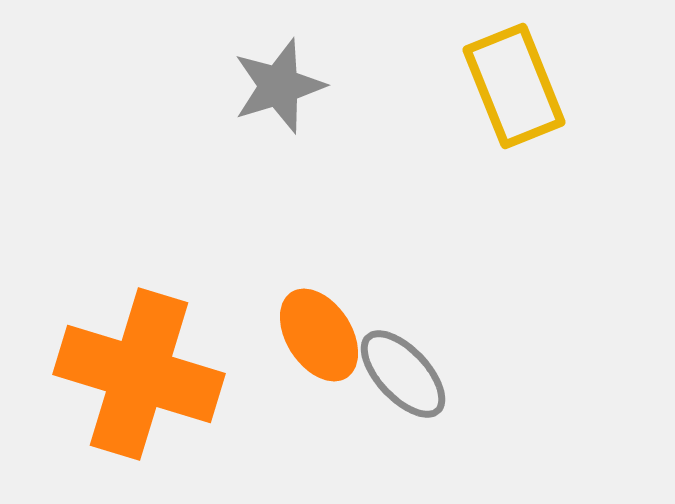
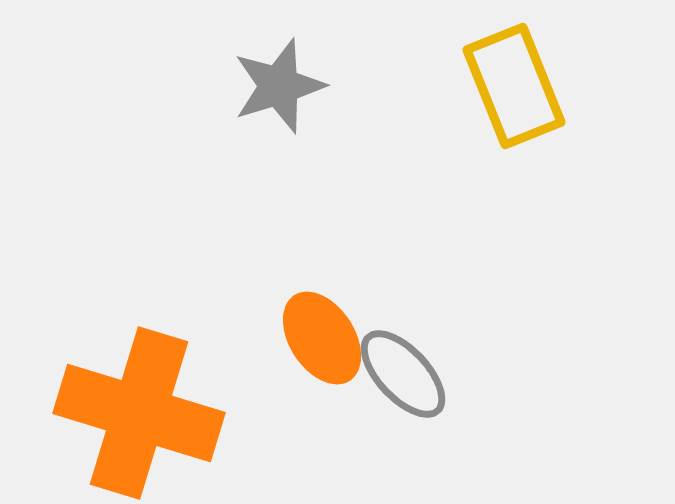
orange ellipse: moved 3 px right, 3 px down
orange cross: moved 39 px down
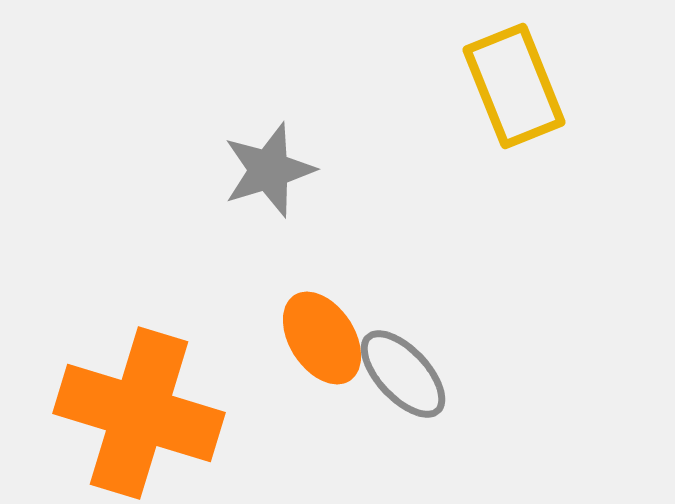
gray star: moved 10 px left, 84 px down
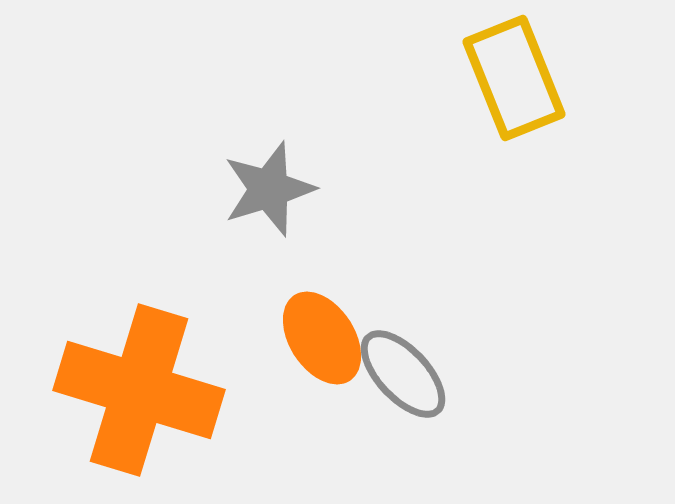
yellow rectangle: moved 8 px up
gray star: moved 19 px down
orange cross: moved 23 px up
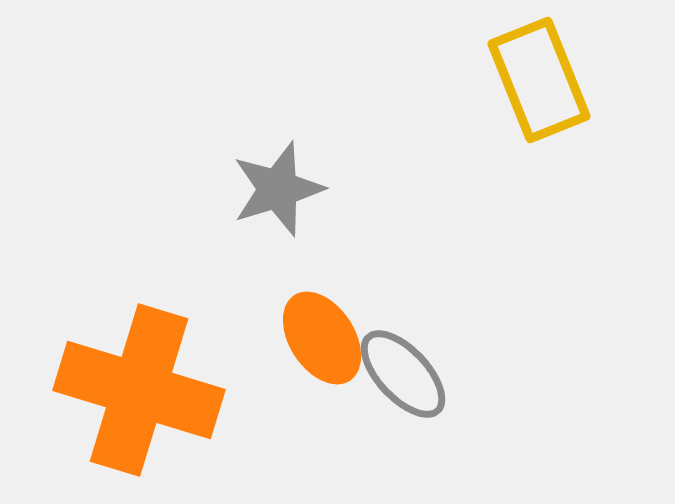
yellow rectangle: moved 25 px right, 2 px down
gray star: moved 9 px right
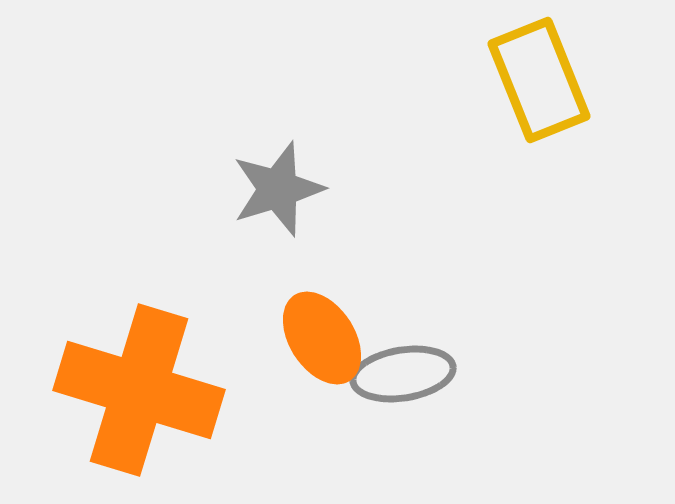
gray ellipse: rotated 56 degrees counterclockwise
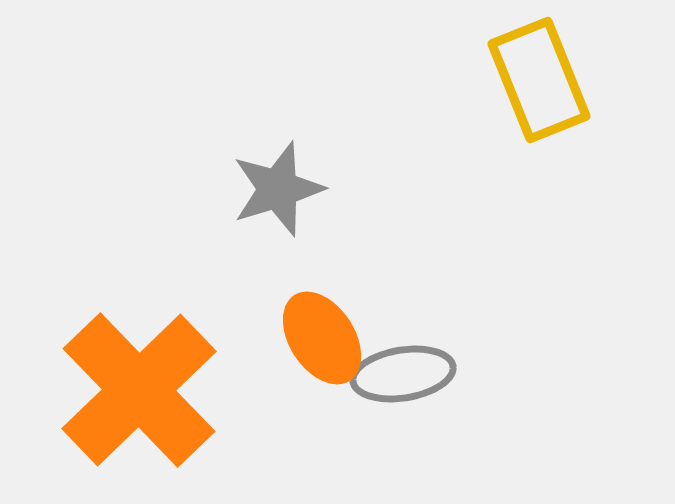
orange cross: rotated 29 degrees clockwise
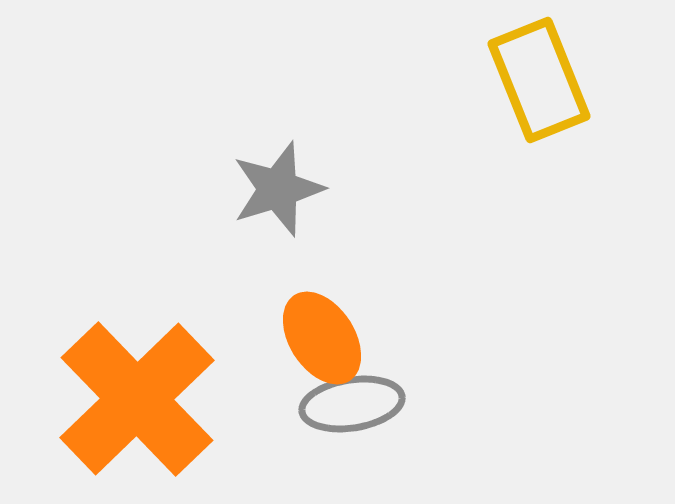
gray ellipse: moved 51 px left, 30 px down
orange cross: moved 2 px left, 9 px down
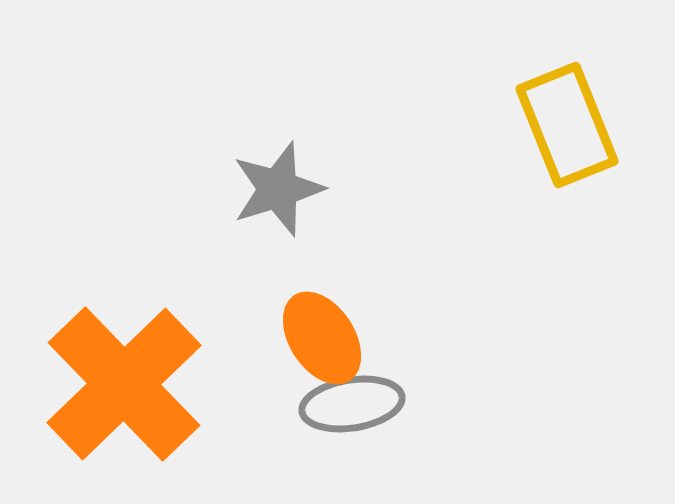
yellow rectangle: moved 28 px right, 45 px down
orange cross: moved 13 px left, 15 px up
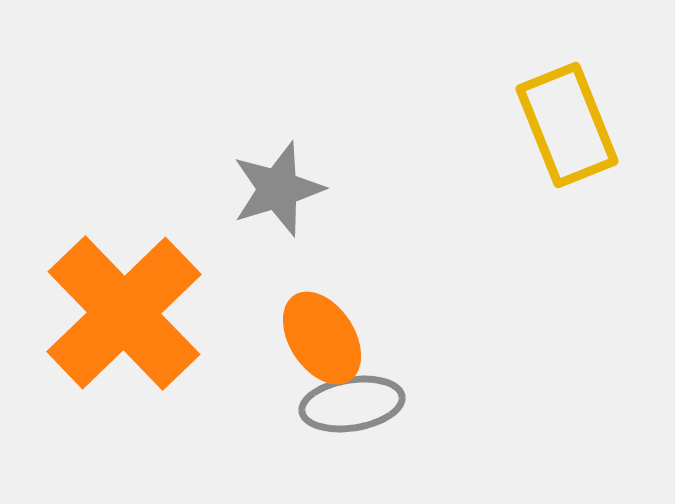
orange cross: moved 71 px up
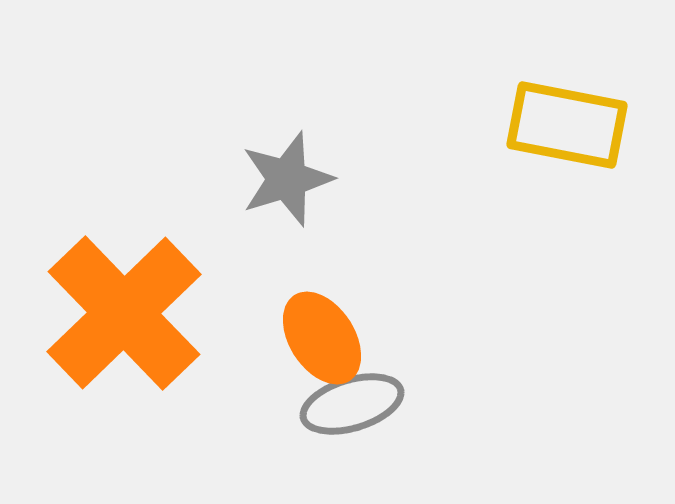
yellow rectangle: rotated 57 degrees counterclockwise
gray star: moved 9 px right, 10 px up
gray ellipse: rotated 8 degrees counterclockwise
